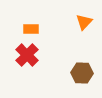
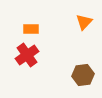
red cross: rotated 10 degrees clockwise
brown hexagon: moved 1 px right, 2 px down; rotated 10 degrees counterclockwise
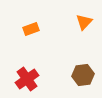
orange rectangle: rotated 21 degrees counterclockwise
red cross: moved 24 px down
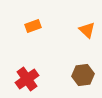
orange triangle: moved 3 px right, 8 px down; rotated 30 degrees counterclockwise
orange rectangle: moved 2 px right, 3 px up
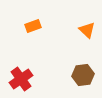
red cross: moved 6 px left
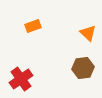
orange triangle: moved 1 px right, 3 px down
brown hexagon: moved 7 px up
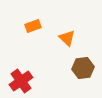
orange triangle: moved 21 px left, 5 px down
red cross: moved 2 px down
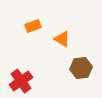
orange triangle: moved 5 px left, 1 px down; rotated 12 degrees counterclockwise
brown hexagon: moved 2 px left
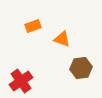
orange triangle: rotated 12 degrees counterclockwise
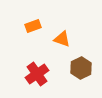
brown hexagon: rotated 20 degrees counterclockwise
red cross: moved 16 px right, 7 px up
